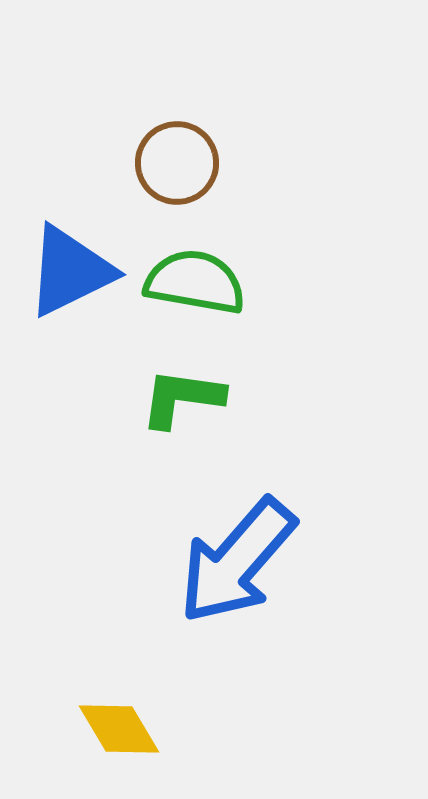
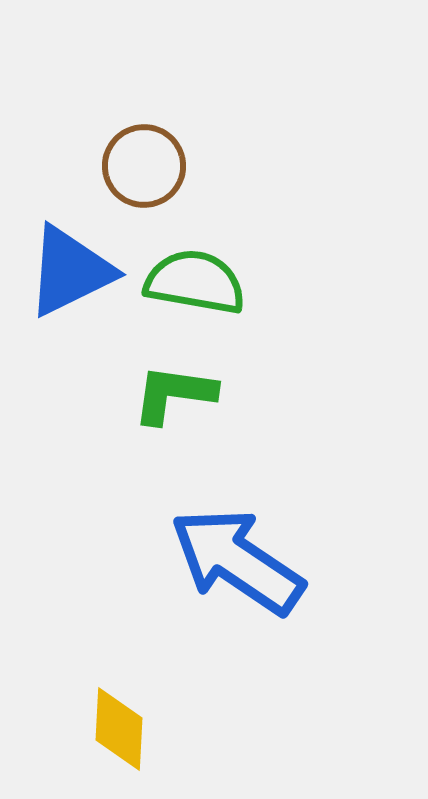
brown circle: moved 33 px left, 3 px down
green L-shape: moved 8 px left, 4 px up
blue arrow: rotated 83 degrees clockwise
yellow diamond: rotated 34 degrees clockwise
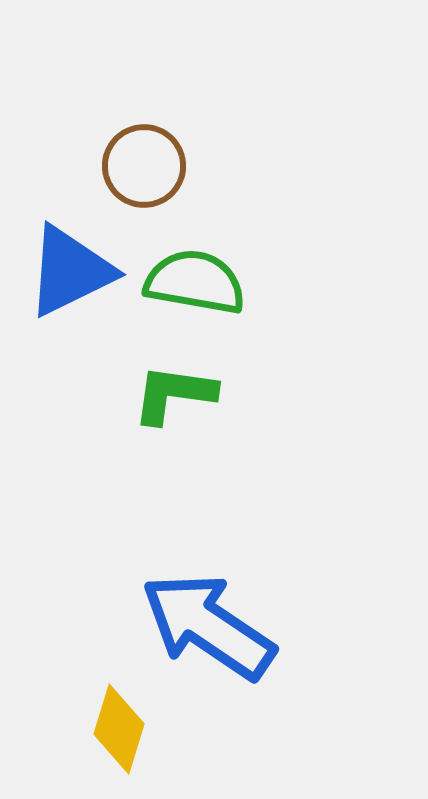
blue arrow: moved 29 px left, 65 px down
yellow diamond: rotated 14 degrees clockwise
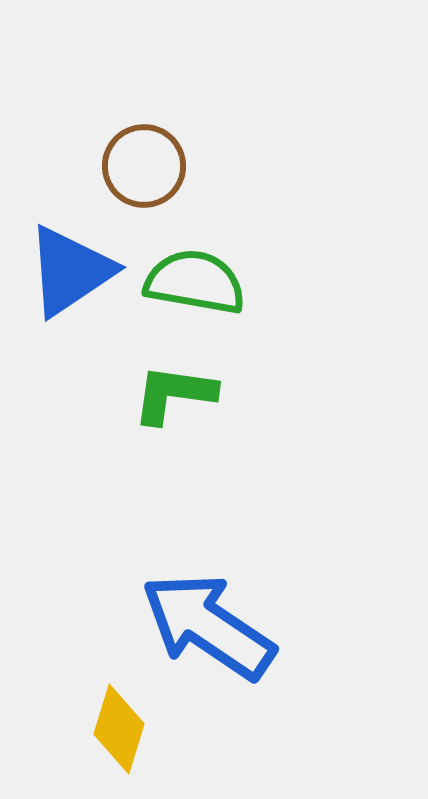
blue triangle: rotated 8 degrees counterclockwise
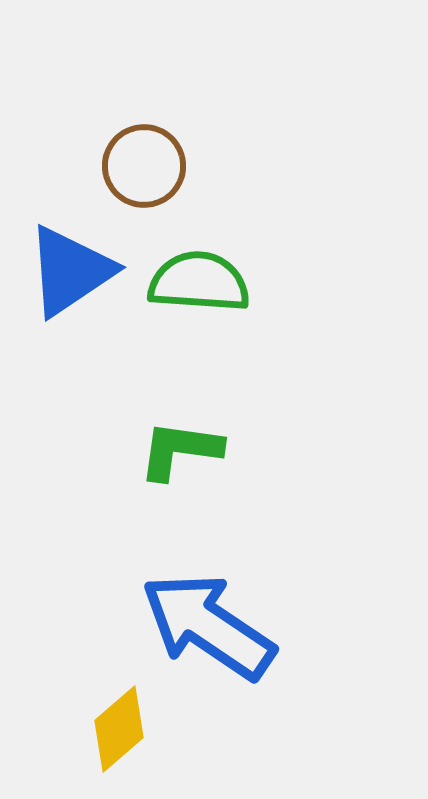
green semicircle: moved 4 px right; rotated 6 degrees counterclockwise
green L-shape: moved 6 px right, 56 px down
yellow diamond: rotated 32 degrees clockwise
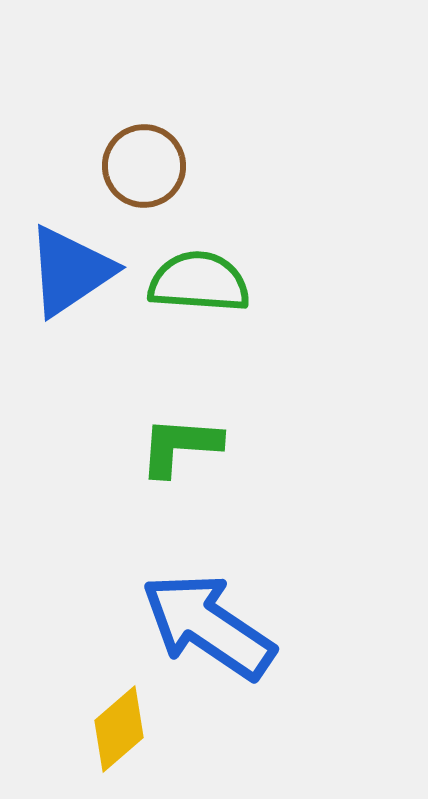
green L-shape: moved 4 px up; rotated 4 degrees counterclockwise
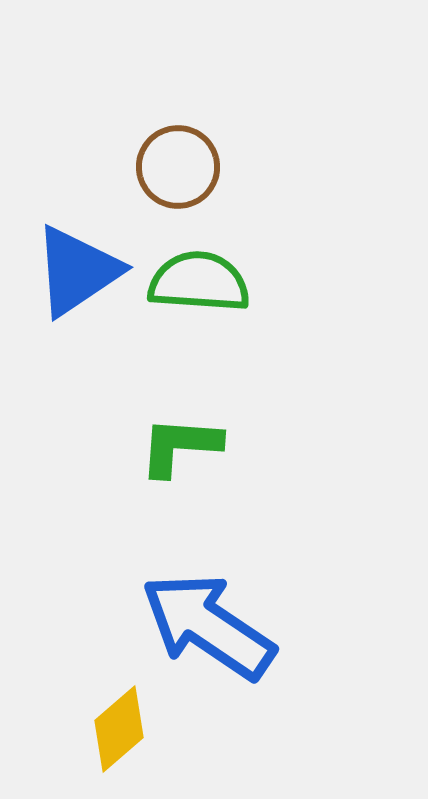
brown circle: moved 34 px right, 1 px down
blue triangle: moved 7 px right
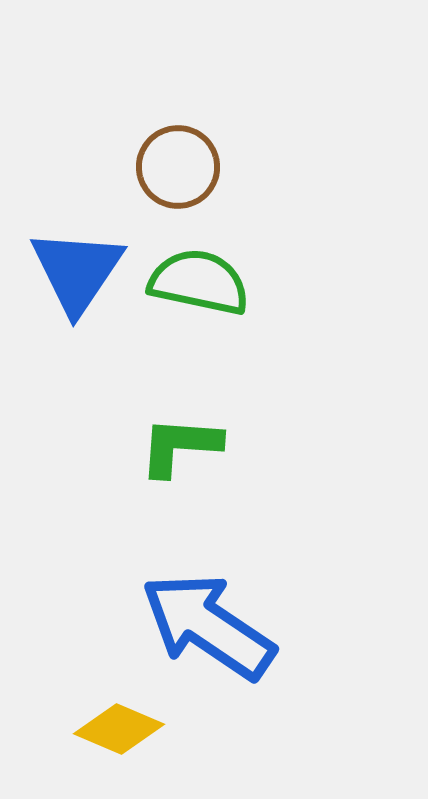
blue triangle: rotated 22 degrees counterclockwise
green semicircle: rotated 8 degrees clockwise
yellow diamond: rotated 64 degrees clockwise
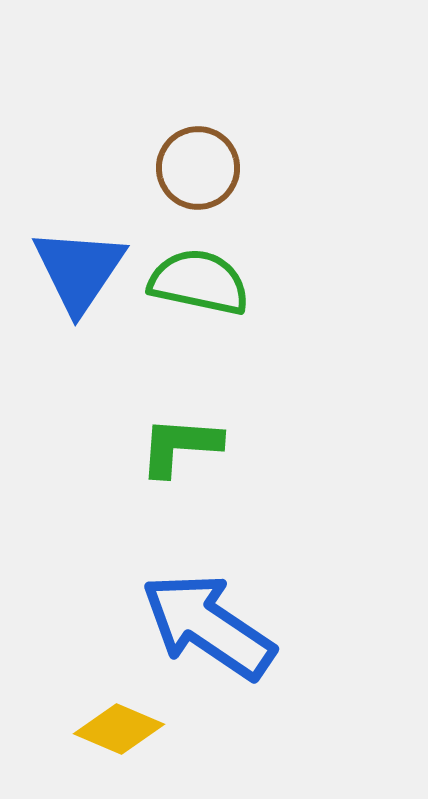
brown circle: moved 20 px right, 1 px down
blue triangle: moved 2 px right, 1 px up
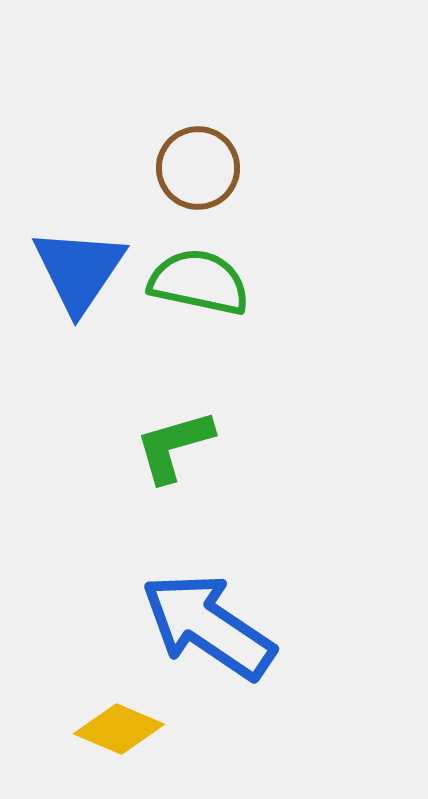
green L-shape: moved 6 px left; rotated 20 degrees counterclockwise
